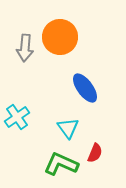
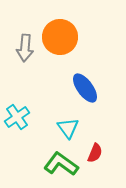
green L-shape: rotated 12 degrees clockwise
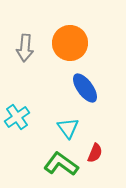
orange circle: moved 10 px right, 6 px down
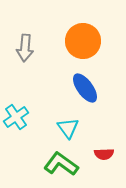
orange circle: moved 13 px right, 2 px up
cyan cross: moved 1 px left
red semicircle: moved 9 px right, 1 px down; rotated 66 degrees clockwise
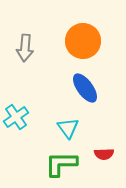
green L-shape: rotated 36 degrees counterclockwise
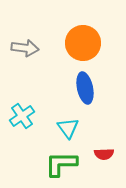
orange circle: moved 2 px down
gray arrow: rotated 88 degrees counterclockwise
blue ellipse: rotated 24 degrees clockwise
cyan cross: moved 6 px right, 1 px up
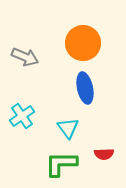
gray arrow: moved 9 px down; rotated 16 degrees clockwise
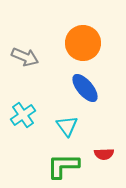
blue ellipse: rotated 28 degrees counterclockwise
cyan cross: moved 1 px right, 1 px up
cyan triangle: moved 1 px left, 2 px up
green L-shape: moved 2 px right, 2 px down
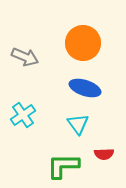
blue ellipse: rotated 32 degrees counterclockwise
cyan triangle: moved 11 px right, 2 px up
